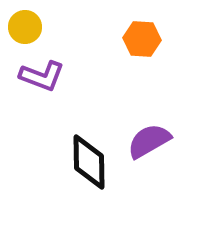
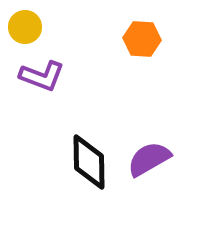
purple semicircle: moved 18 px down
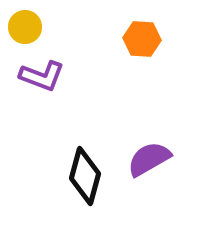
black diamond: moved 4 px left, 14 px down; rotated 16 degrees clockwise
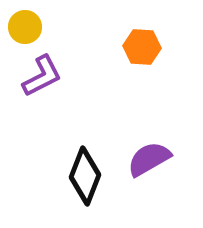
orange hexagon: moved 8 px down
purple L-shape: rotated 48 degrees counterclockwise
black diamond: rotated 6 degrees clockwise
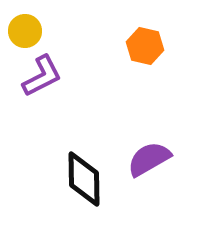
yellow circle: moved 4 px down
orange hexagon: moved 3 px right, 1 px up; rotated 9 degrees clockwise
black diamond: moved 1 px left, 3 px down; rotated 22 degrees counterclockwise
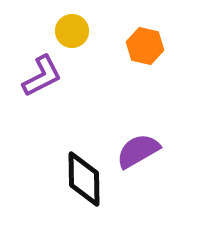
yellow circle: moved 47 px right
purple semicircle: moved 11 px left, 8 px up
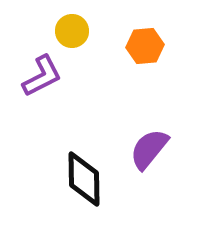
orange hexagon: rotated 18 degrees counterclockwise
purple semicircle: moved 11 px right, 2 px up; rotated 21 degrees counterclockwise
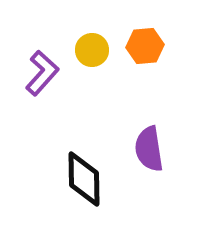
yellow circle: moved 20 px right, 19 px down
purple L-shape: moved 3 px up; rotated 21 degrees counterclockwise
purple semicircle: rotated 48 degrees counterclockwise
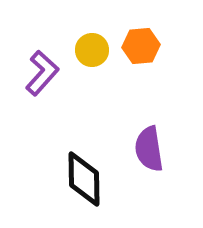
orange hexagon: moved 4 px left
